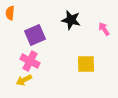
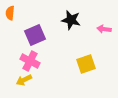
pink arrow: rotated 48 degrees counterclockwise
yellow square: rotated 18 degrees counterclockwise
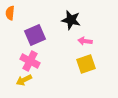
pink arrow: moved 19 px left, 12 px down
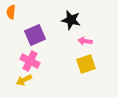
orange semicircle: moved 1 px right, 1 px up
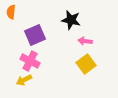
yellow square: rotated 18 degrees counterclockwise
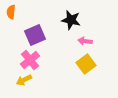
pink cross: moved 1 px up; rotated 24 degrees clockwise
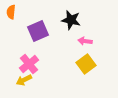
purple square: moved 3 px right, 4 px up
pink cross: moved 1 px left, 4 px down
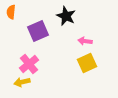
black star: moved 5 px left, 4 px up; rotated 12 degrees clockwise
yellow square: moved 1 px right, 1 px up; rotated 12 degrees clockwise
yellow arrow: moved 2 px left, 2 px down; rotated 14 degrees clockwise
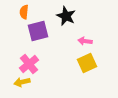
orange semicircle: moved 13 px right
purple square: rotated 10 degrees clockwise
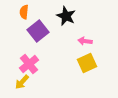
purple square: rotated 25 degrees counterclockwise
yellow arrow: rotated 35 degrees counterclockwise
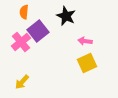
pink cross: moved 8 px left, 22 px up
